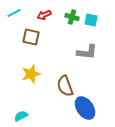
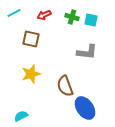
brown square: moved 2 px down
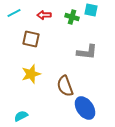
red arrow: rotated 24 degrees clockwise
cyan square: moved 10 px up
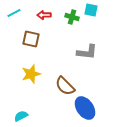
brown semicircle: rotated 25 degrees counterclockwise
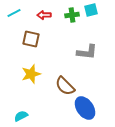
cyan square: rotated 24 degrees counterclockwise
green cross: moved 2 px up; rotated 24 degrees counterclockwise
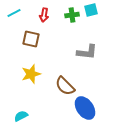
red arrow: rotated 80 degrees counterclockwise
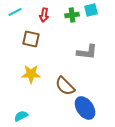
cyan line: moved 1 px right, 1 px up
yellow star: rotated 18 degrees clockwise
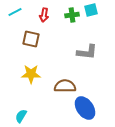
brown semicircle: rotated 135 degrees clockwise
cyan semicircle: rotated 32 degrees counterclockwise
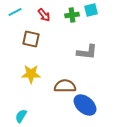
red arrow: rotated 48 degrees counterclockwise
blue ellipse: moved 3 px up; rotated 15 degrees counterclockwise
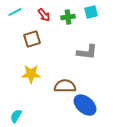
cyan square: moved 2 px down
green cross: moved 4 px left, 2 px down
brown square: moved 1 px right; rotated 30 degrees counterclockwise
cyan semicircle: moved 5 px left
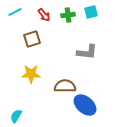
green cross: moved 2 px up
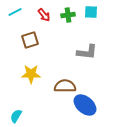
cyan square: rotated 16 degrees clockwise
brown square: moved 2 px left, 1 px down
